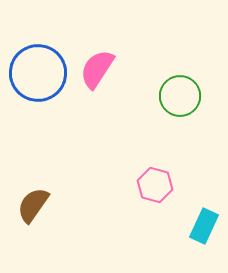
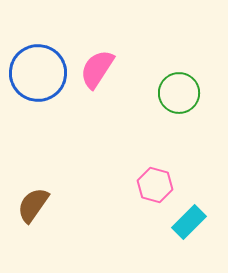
green circle: moved 1 px left, 3 px up
cyan rectangle: moved 15 px left, 4 px up; rotated 20 degrees clockwise
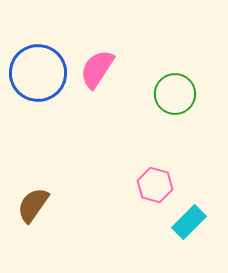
green circle: moved 4 px left, 1 px down
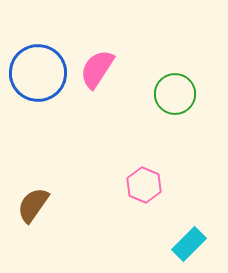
pink hexagon: moved 11 px left; rotated 8 degrees clockwise
cyan rectangle: moved 22 px down
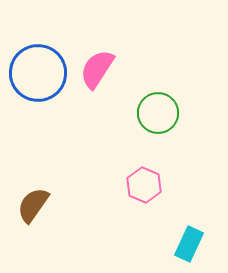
green circle: moved 17 px left, 19 px down
cyan rectangle: rotated 20 degrees counterclockwise
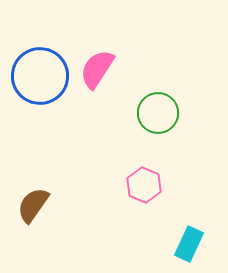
blue circle: moved 2 px right, 3 px down
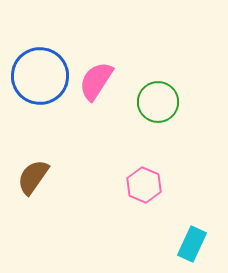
pink semicircle: moved 1 px left, 12 px down
green circle: moved 11 px up
brown semicircle: moved 28 px up
cyan rectangle: moved 3 px right
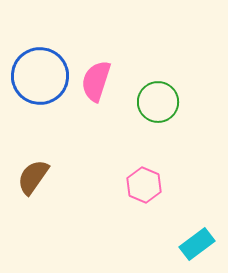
pink semicircle: rotated 15 degrees counterclockwise
cyan rectangle: moved 5 px right; rotated 28 degrees clockwise
